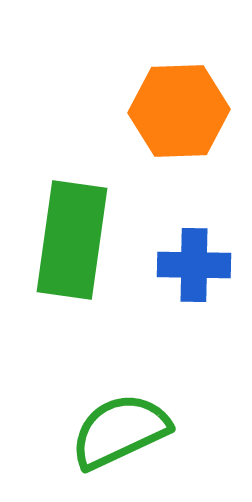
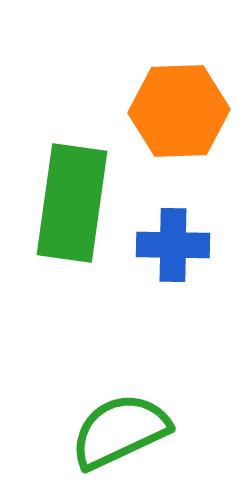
green rectangle: moved 37 px up
blue cross: moved 21 px left, 20 px up
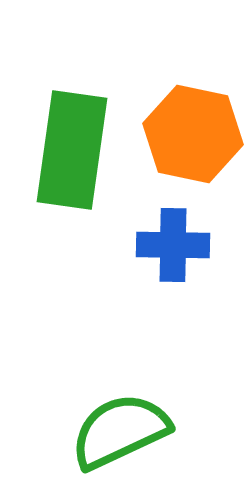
orange hexagon: moved 14 px right, 23 px down; rotated 14 degrees clockwise
green rectangle: moved 53 px up
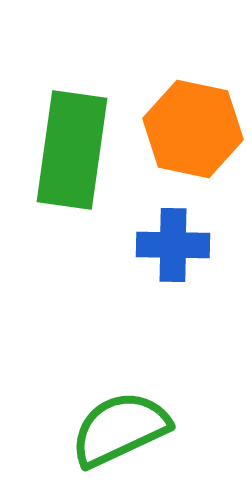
orange hexagon: moved 5 px up
green semicircle: moved 2 px up
